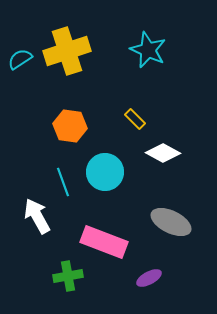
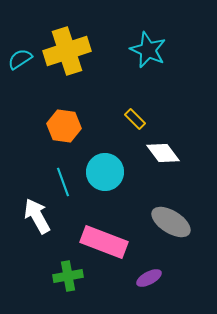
orange hexagon: moved 6 px left
white diamond: rotated 24 degrees clockwise
gray ellipse: rotated 6 degrees clockwise
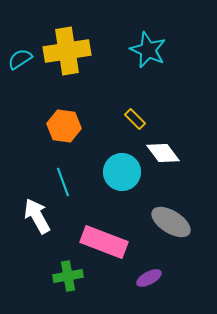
yellow cross: rotated 9 degrees clockwise
cyan circle: moved 17 px right
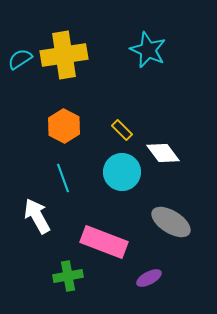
yellow cross: moved 3 px left, 4 px down
yellow rectangle: moved 13 px left, 11 px down
orange hexagon: rotated 20 degrees clockwise
cyan line: moved 4 px up
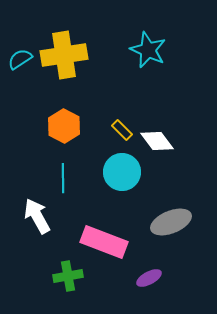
white diamond: moved 6 px left, 12 px up
cyan line: rotated 20 degrees clockwise
gray ellipse: rotated 54 degrees counterclockwise
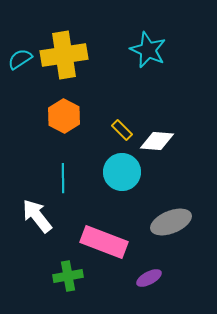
orange hexagon: moved 10 px up
white diamond: rotated 48 degrees counterclockwise
white arrow: rotated 9 degrees counterclockwise
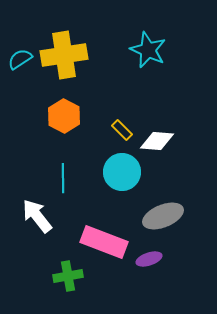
gray ellipse: moved 8 px left, 6 px up
purple ellipse: moved 19 px up; rotated 10 degrees clockwise
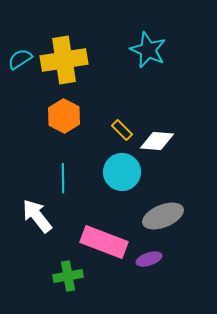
yellow cross: moved 5 px down
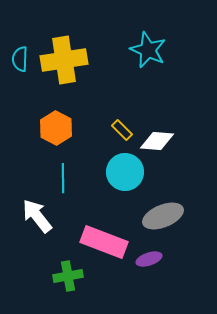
cyan semicircle: rotated 55 degrees counterclockwise
orange hexagon: moved 8 px left, 12 px down
cyan circle: moved 3 px right
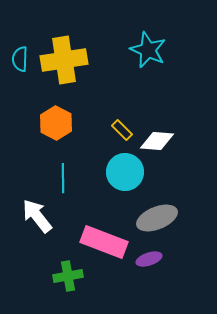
orange hexagon: moved 5 px up
gray ellipse: moved 6 px left, 2 px down
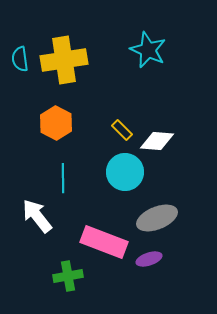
cyan semicircle: rotated 10 degrees counterclockwise
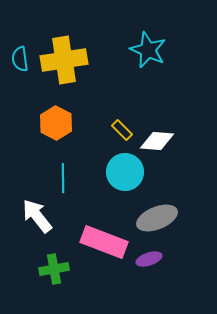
green cross: moved 14 px left, 7 px up
